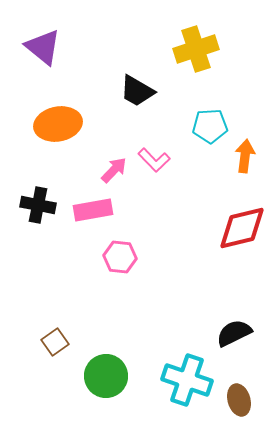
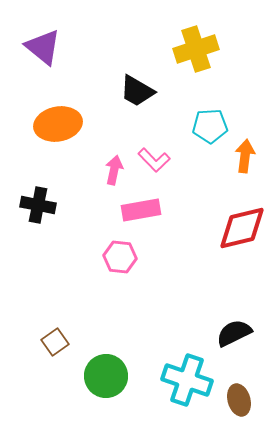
pink arrow: rotated 32 degrees counterclockwise
pink rectangle: moved 48 px right
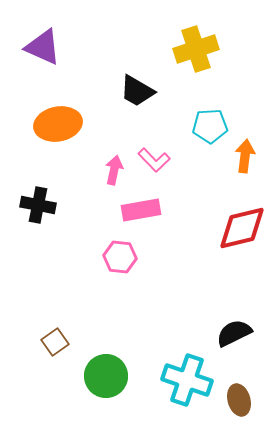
purple triangle: rotated 15 degrees counterclockwise
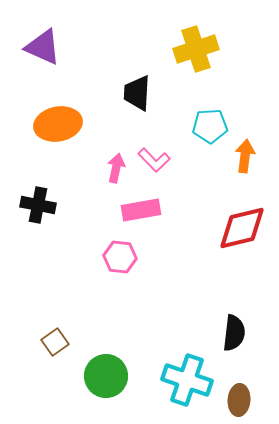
black trapezoid: moved 2 px down; rotated 63 degrees clockwise
pink arrow: moved 2 px right, 2 px up
black semicircle: rotated 123 degrees clockwise
brown ellipse: rotated 20 degrees clockwise
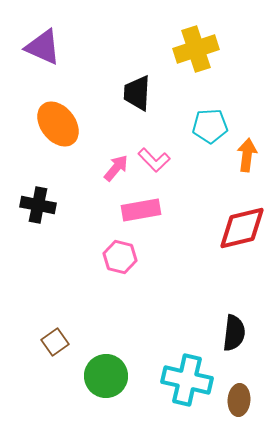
orange ellipse: rotated 63 degrees clockwise
orange arrow: moved 2 px right, 1 px up
pink arrow: rotated 28 degrees clockwise
pink hexagon: rotated 8 degrees clockwise
cyan cross: rotated 6 degrees counterclockwise
